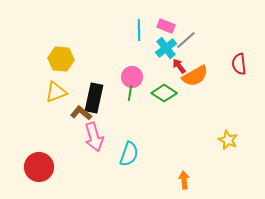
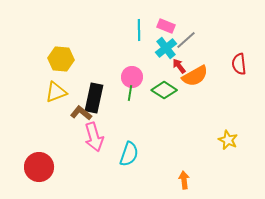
green diamond: moved 3 px up
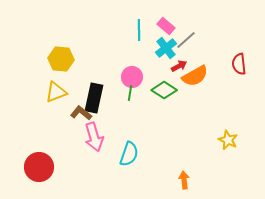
pink rectangle: rotated 18 degrees clockwise
red arrow: rotated 98 degrees clockwise
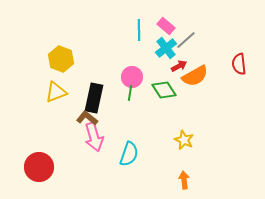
yellow hexagon: rotated 15 degrees clockwise
green diamond: rotated 25 degrees clockwise
brown L-shape: moved 6 px right, 5 px down
yellow star: moved 44 px left
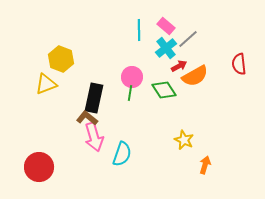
gray line: moved 2 px right, 1 px up
yellow triangle: moved 10 px left, 8 px up
cyan semicircle: moved 7 px left
orange arrow: moved 21 px right, 15 px up; rotated 24 degrees clockwise
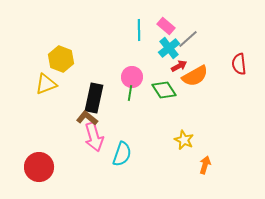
cyan cross: moved 3 px right
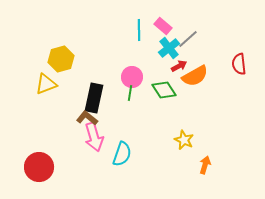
pink rectangle: moved 3 px left
yellow hexagon: rotated 25 degrees clockwise
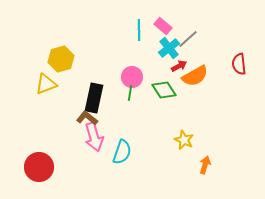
cyan semicircle: moved 2 px up
